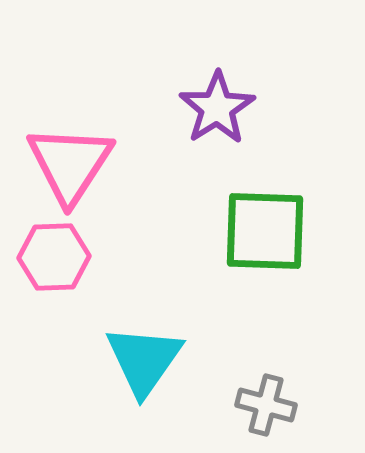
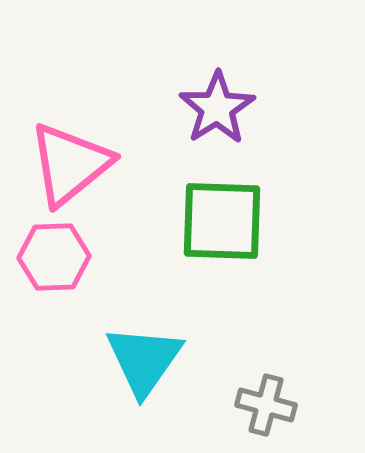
pink triangle: rotated 18 degrees clockwise
green square: moved 43 px left, 10 px up
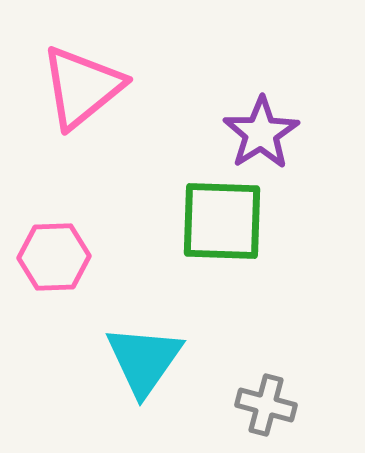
purple star: moved 44 px right, 25 px down
pink triangle: moved 12 px right, 77 px up
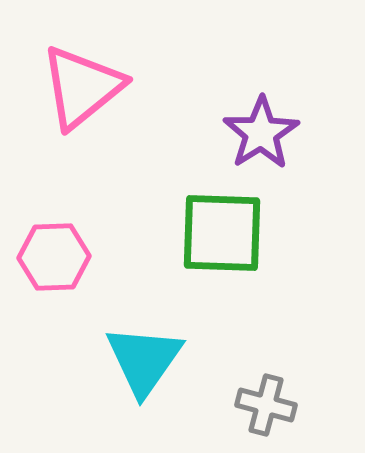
green square: moved 12 px down
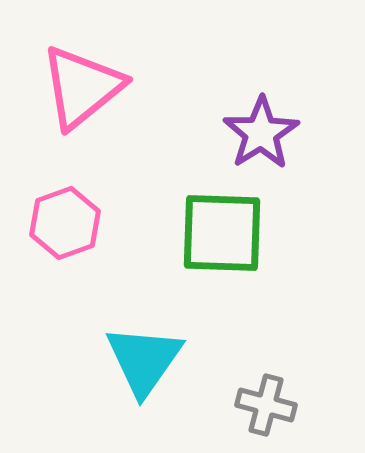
pink hexagon: moved 11 px right, 34 px up; rotated 18 degrees counterclockwise
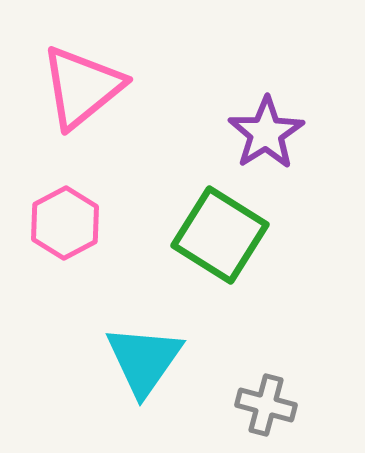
purple star: moved 5 px right
pink hexagon: rotated 8 degrees counterclockwise
green square: moved 2 px left, 2 px down; rotated 30 degrees clockwise
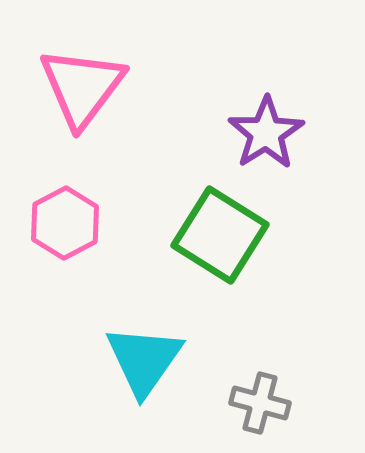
pink triangle: rotated 14 degrees counterclockwise
gray cross: moved 6 px left, 2 px up
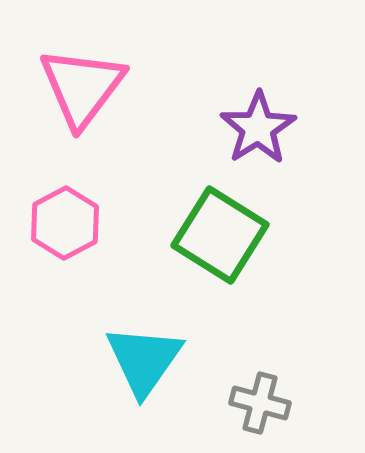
purple star: moved 8 px left, 5 px up
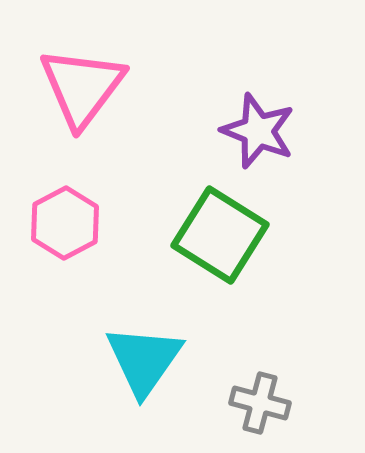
purple star: moved 3 px down; rotated 18 degrees counterclockwise
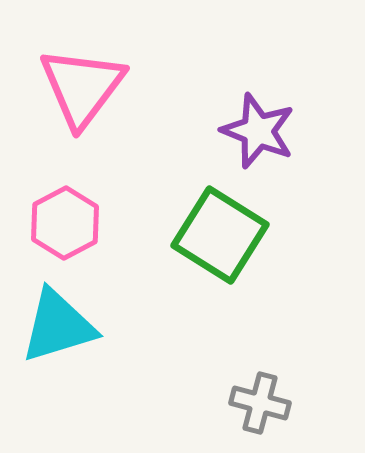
cyan triangle: moved 86 px left, 34 px up; rotated 38 degrees clockwise
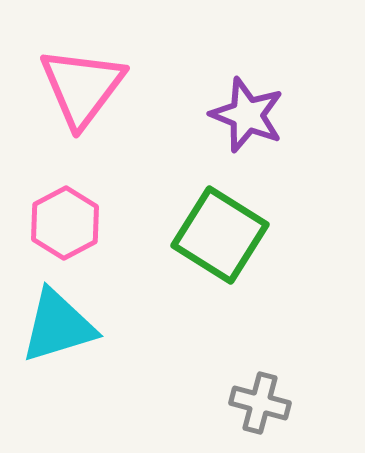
purple star: moved 11 px left, 16 px up
